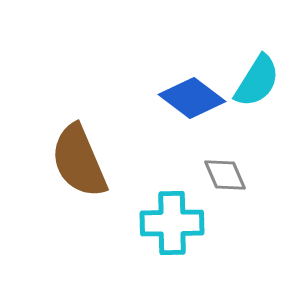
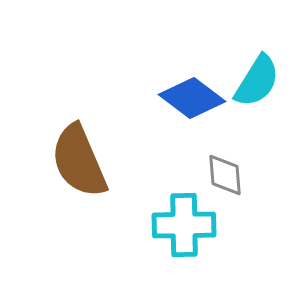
gray diamond: rotated 18 degrees clockwise
cyan cross: moved 12 px right, 2 px down
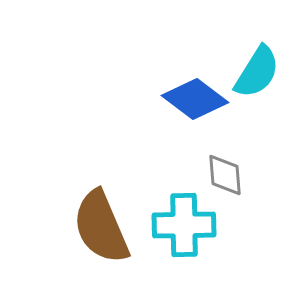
cyan semicircle: moved 9 px up
blue diamond: moved 3 px right, 1 px down
brown semicircle: moved 22 px right, 66 px down
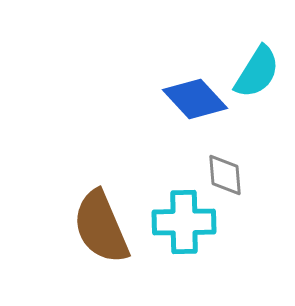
blue diamond: rotated 10 degrees clockwise
cyan cross: moved 3 px up
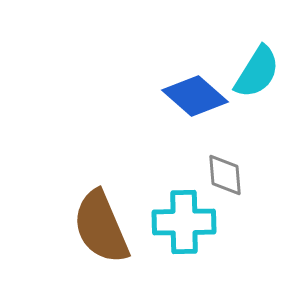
blue diamond: moved 3 px up; rotated 6 degrees counterclockwise
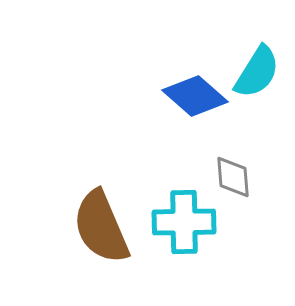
gray diamond: moved 8 px right, 2 px down
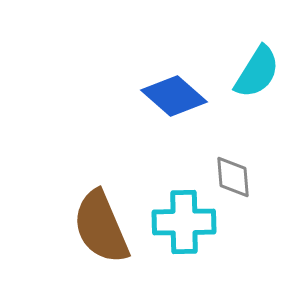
blue diamond: moved 21 px left
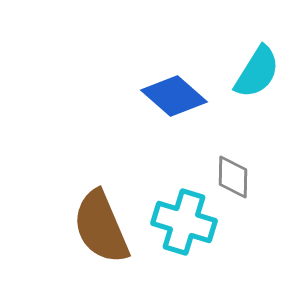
gray diamond: rotated 6 degrees clockwise
cyan cross: rotated 18 degrees clockwise
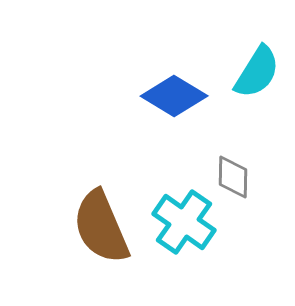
blue diamond: rotated 10 degrees counterclockwise
cyan cross: rotated 18 degrees clockwise
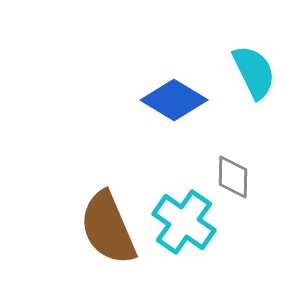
cyan semicircle: moved 3 px left; rotated 58 degrees counterclockwise
blue diamond: moved 4 px down
brown semicircle: moved 7 px right, 1 px down
